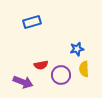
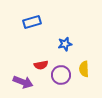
blue star: moved 12 px left, 5 px up
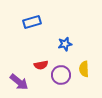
purple arrow: moved 4 px left; rotated 18 degrees clockwise
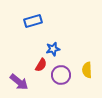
blue rectangle: moved 1 px right, 1 px up
blue star: moved 12 px left, 5 px down
red semicircle: rotated 48 degrees counterclockwise
yellow semicircle: moved 3 px right, 1 px down
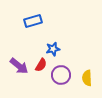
yellow semicircle: moved 8 px down
purple arrow: moved 16 px up
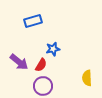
purple arrow: moved 4 px up
purple circle: moved 18 px left, 11 px down
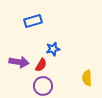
purple arrow: rotated 30 degrees counterclockwise
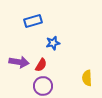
blue star: moved 6 px up
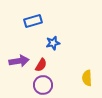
purple arrow: moved 1 px up; rotated 18 degrees counterclockwise
purple circle: moved 1 px up
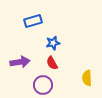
purple arrow: moved 1 px right, 1 px down
red semicircle: moved 11 px right, 2 px up; rotated 120 degrees clockwise
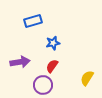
red semicircle: moved 3 px down; rotated 64 degrees clockwise
yellow semicircle: rotated 35 degrees clockwise
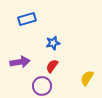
blue rectangle: moved 6 px left, 2 px up
purple circle: moved 1 px left, 1 px down
